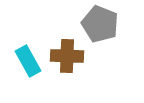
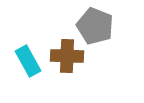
gray pentagon: moved 5 px left, 2 px down
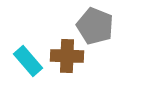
cyan rectangle: rotated 12 degrees counterclockwise
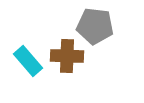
gray pentagon: rotated 15 degrees counterclockwise
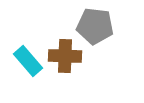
brown cross: moved 2 px left
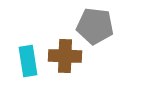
cyan rectangle: rotated 32 degrees clockwise
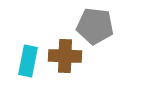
cyan rectangle: rotated 20 degrees clockwise
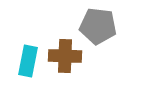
gray pentagon: moved 3 px right
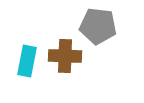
cyan rectangle: moved 1 px left
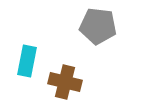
brown cross: moved 26 px down; rotated 12 degrees clockwise
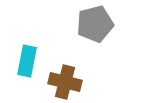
gray pentagon: moved 3 px left, 2 px up; rotated 21 degrees counterclockwise
